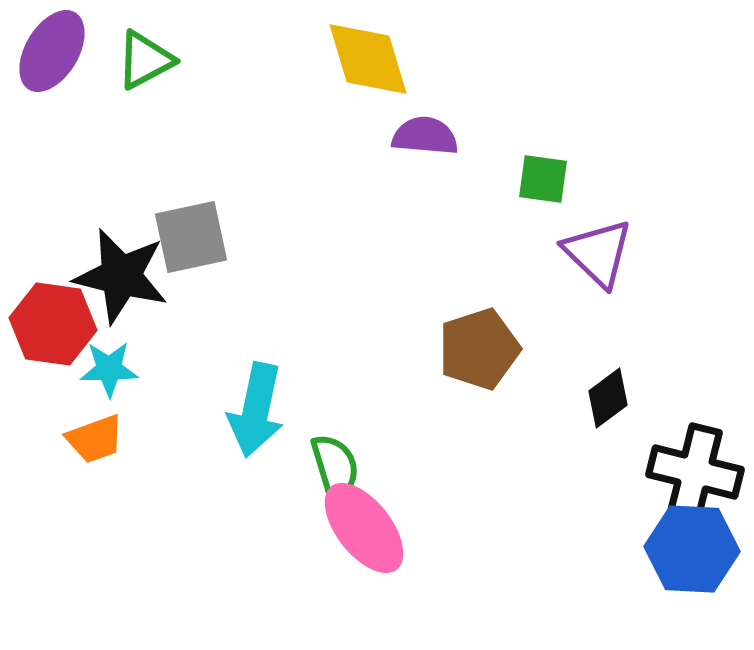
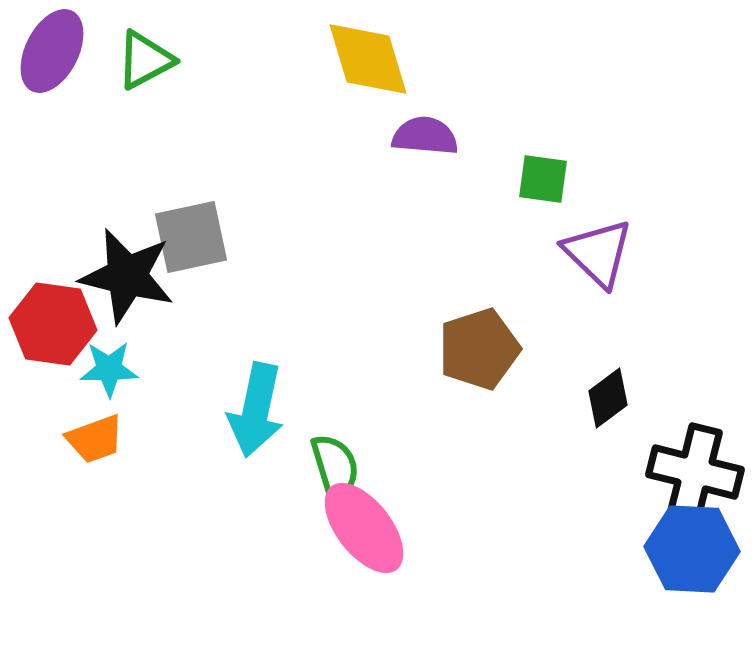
purple ellipse: rotated 4 degrees counterclockwise
black star: moved 6 px right
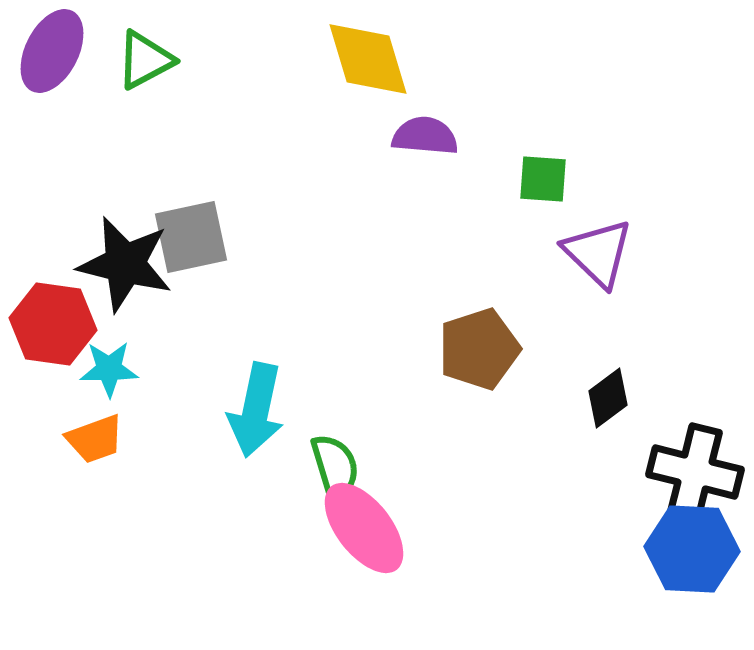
green square: rotated 4 degrees counterclockwise
black star: moved 2 px left, 12 px up
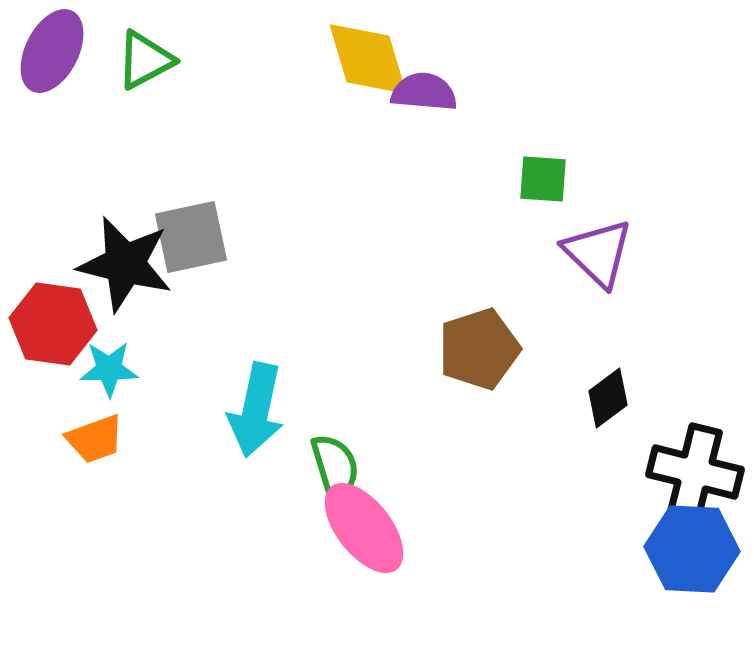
purple semicircle: moved 1 px left, 44 px up
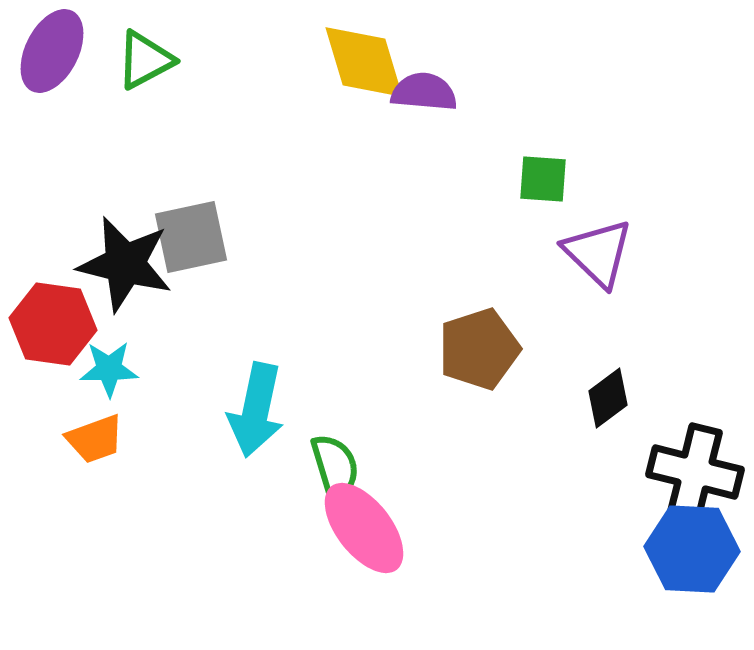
yellow diamond: moved 4 px left, 3 px down
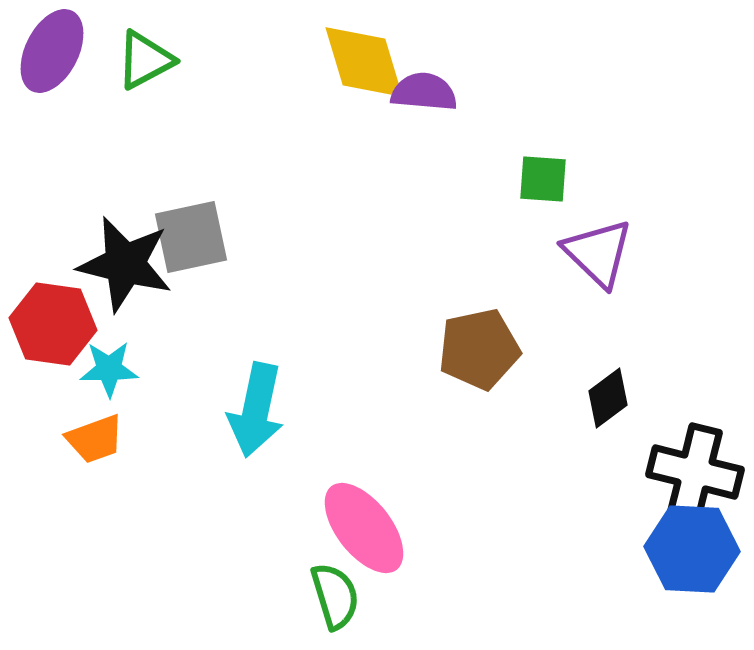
brown pentagon: rotated 6 degrees clockwise
green semicircle: moved 129 px down
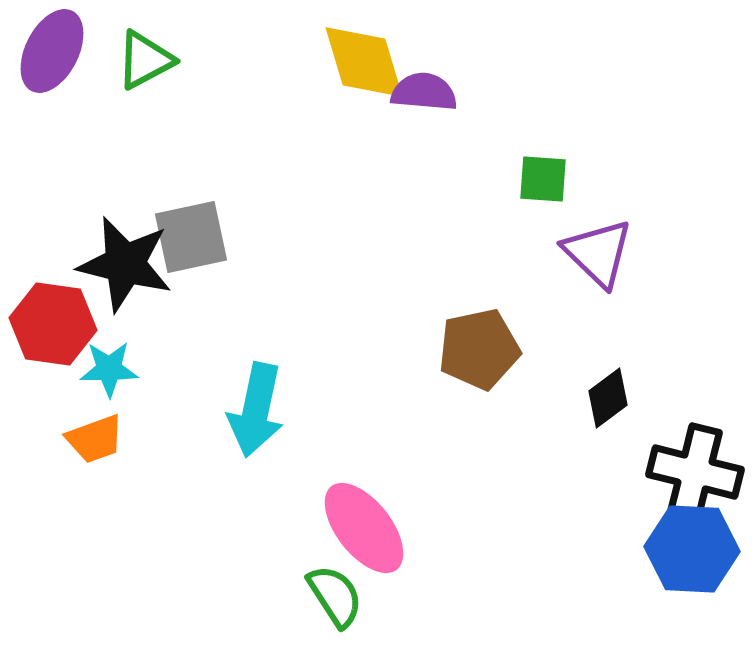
green semicircle: rotated 16 degrees counterclockwise
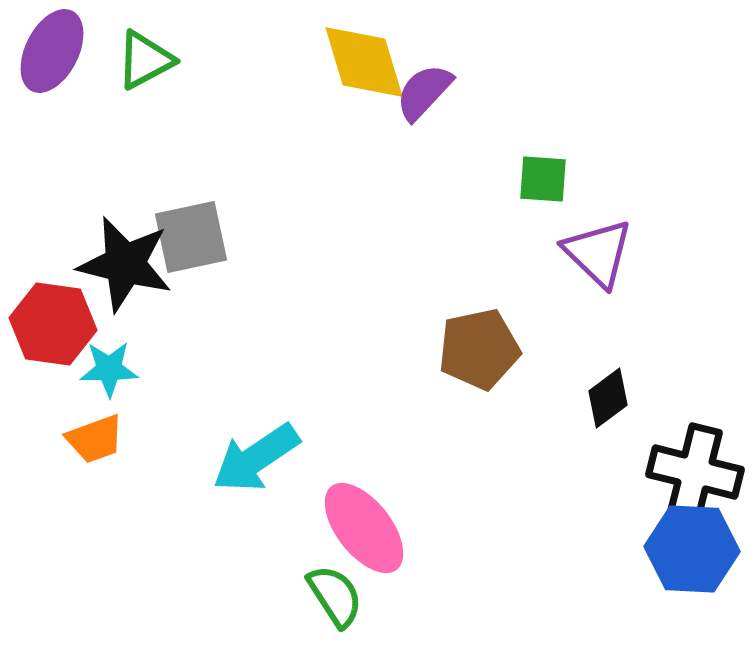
purple semicircle: rotated 52 degrees counterclockwise
cyan arrow: moved 48 px down; rotated 44 degrees clockwise
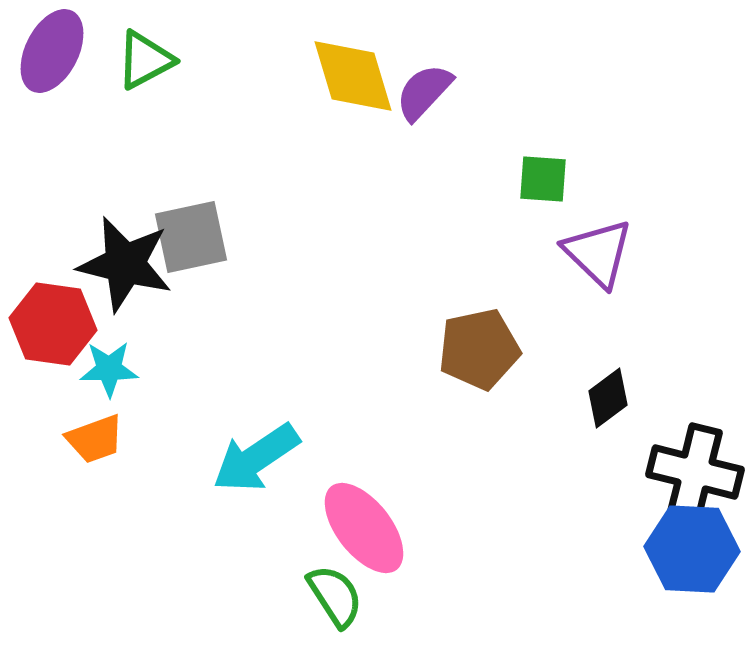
yellow diamond: moved 11 px left, 14 px down
